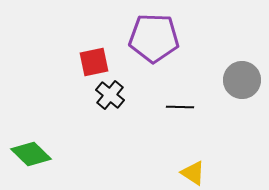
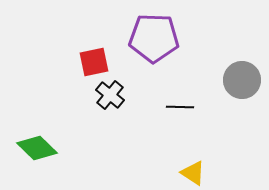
green diamond: moved 6 px right, 6 px up
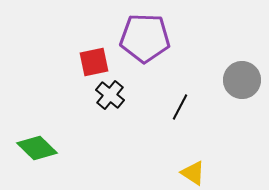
purple pentagon: moved 9 px left
black line: rotated 64 degrees counterclockwise
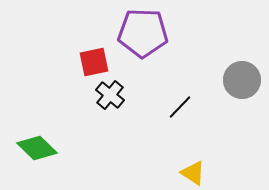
purple pentagon: moved 2 px left, 5 px up
black line: rotated 16 degrees clockwise
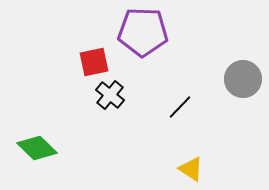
purple pentagon: moved 1 px up
gray circle: moved 1 px right, 1 px up
yellow triangle: moved 2 px left, 4 px up
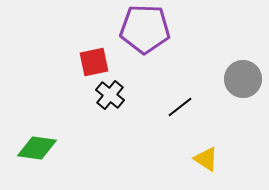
purple pentagon: moved 2 px right, 3 px up
black line: rotated 8 degrees clockwise
green diamond: rotated 36 degrees counterclockwise
yellow triangle: moved 15 px right, 10 px up
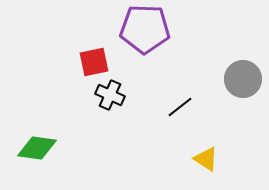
black cross: rotated 16 degrees counterclockwise
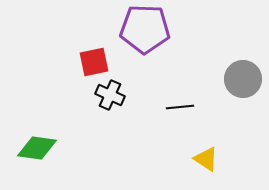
black line: rotated 32 degrees clockwise
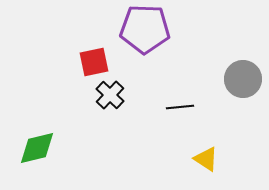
black cross: rotated 20 degrees clockwise
green diamond: rotated 21 degrees counterclockwise
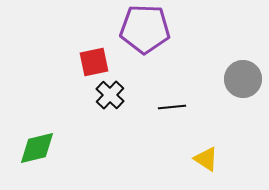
black line: moved 8 px left
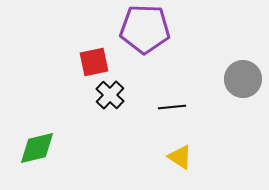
yellow triangle: moved 26 px left, 2 px up
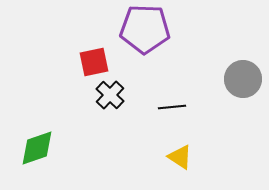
green diamond: rotated 6 degrees counterclockwise
